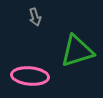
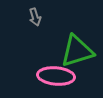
pink ellipse: moved 26 px right
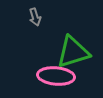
green triangle: moved 4 px left, 1 px down
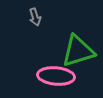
green triangle: moved 5 px right, 1 px up
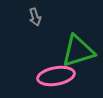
pink ellipse: rotated 15 degrees counterclockwise
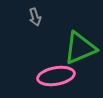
green triangle: moved 2 px right, 3 px up; rotated 6 degrees counterclockwise
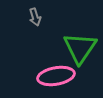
green triangle: rotated 33 degrees counterclockwise
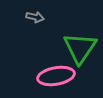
gray arrow: rotated 60 degrees counterclockwise
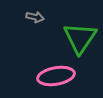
green triangle: moved 10 px up
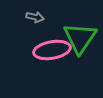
pink ellipse: moved 4 px left, 26 px up
